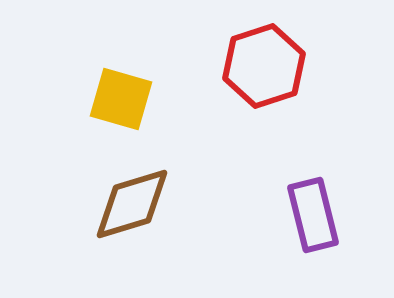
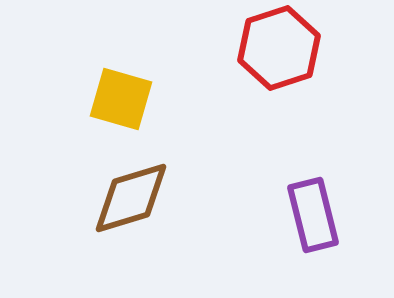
red hexagon: moved 15 px right, 18 px up
brown diamond: moved 1 px left, 6 px up
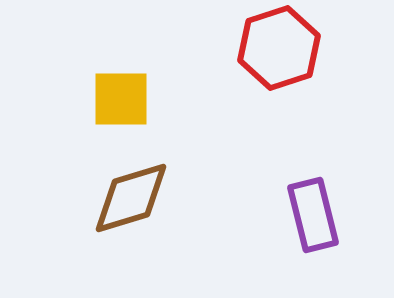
yellow square: rotated 16 degrees counterclockwise
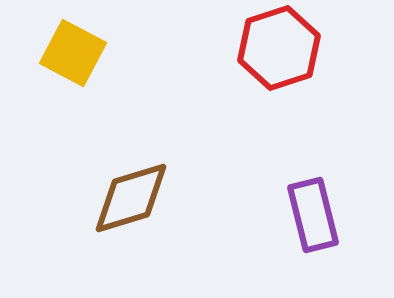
yellow square: moved 48 px left, 46 px up; rotated 28 degrees clockwise
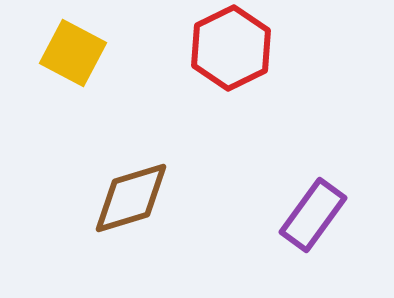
red hexagon: moved 48 px left; rotated 8 degrees counterclockwise
purple rectangle: rotated 50 degrees clockwise
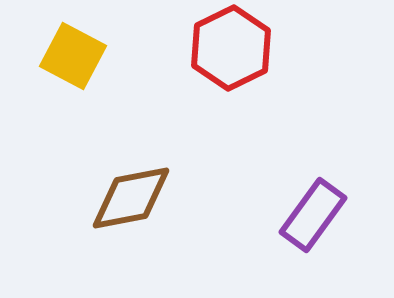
yellow square: moved 3 px down
brown diamond: rotated 6 degrees clockwise
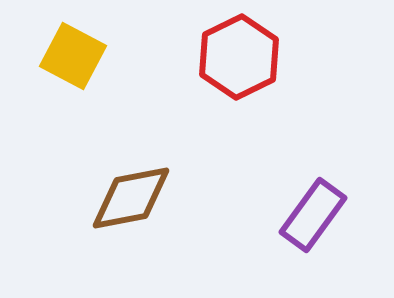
red hexagon: moved 8 px right, 9 px down
